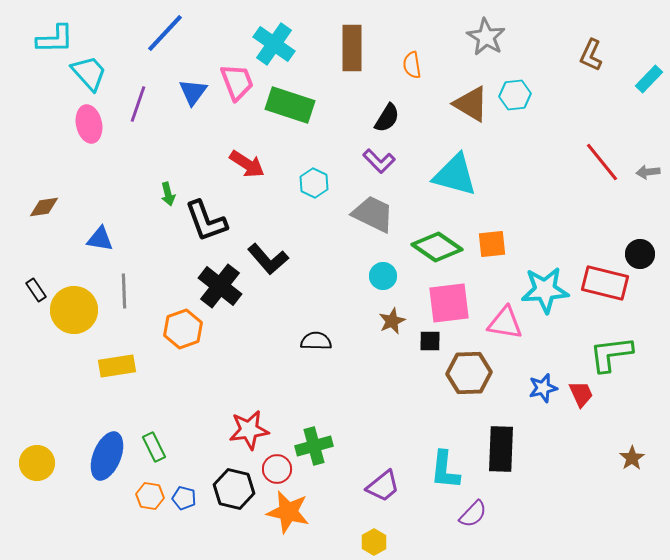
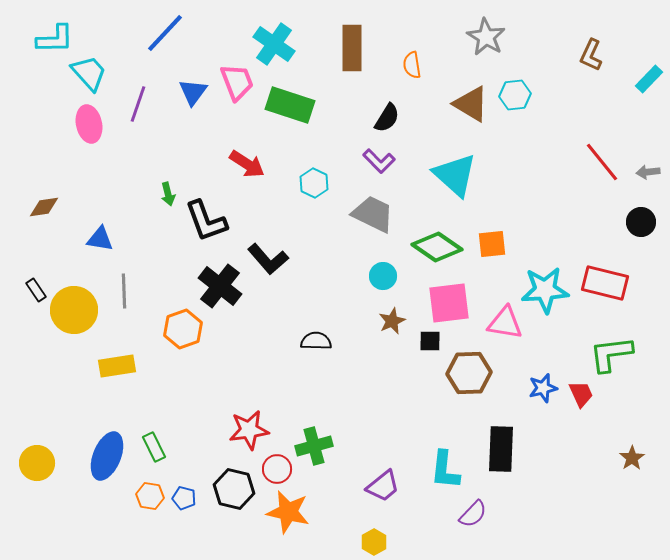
cyan triangle at (455, 175): rotated 27 degrees clockwise
black circle at (640, 254): moved 1 px right, 32 px up
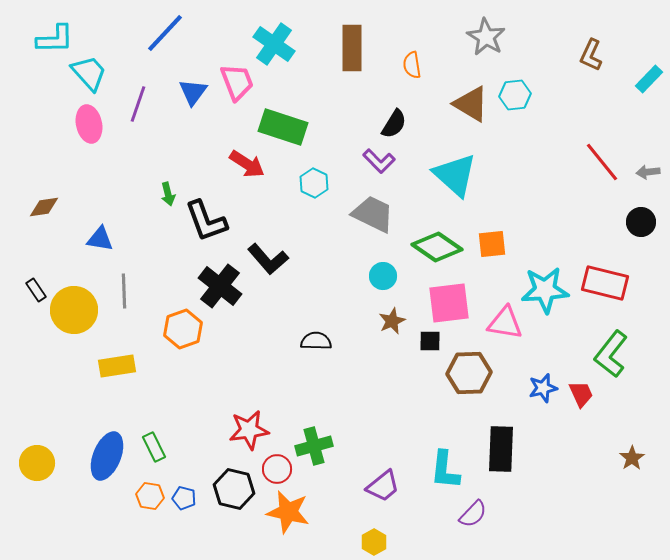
green rectangle at (290, 105): moved 7 px left, 22 px down
black semicircle at (387, 118): moved 7 px right, 6 px down
green L-shape at (611, 354): rotated 45 degrees counterclockwise
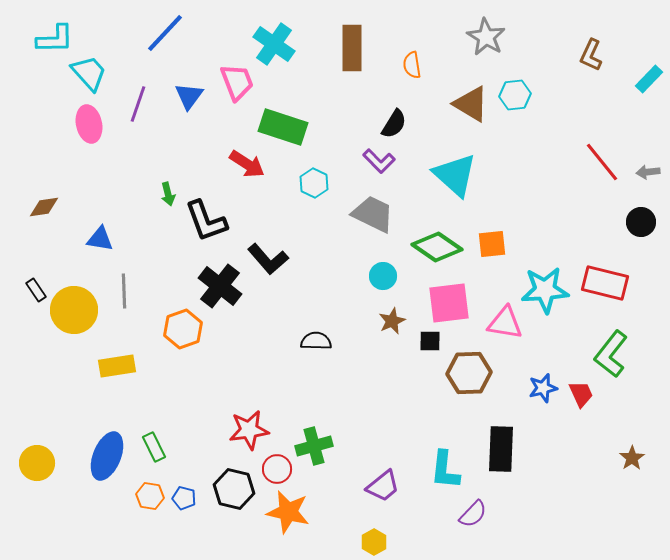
blue triangle at (193, 92): moved 4 px left, 4 px down
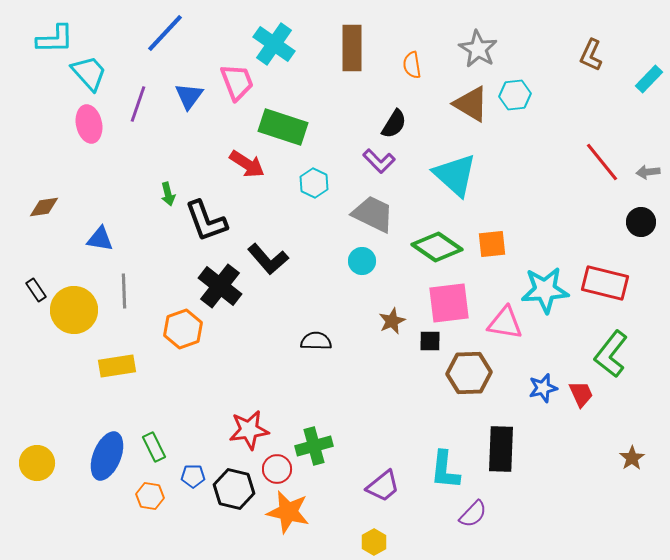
gray star at (486, 37): moved 8 px left, 12 px down
cyan circle at (383, 276): moved 21 px left, 15 px up
blue pentagon at (184, 498): moved 9 px right, 22 px up; rotated 15 degrees counterclockwise
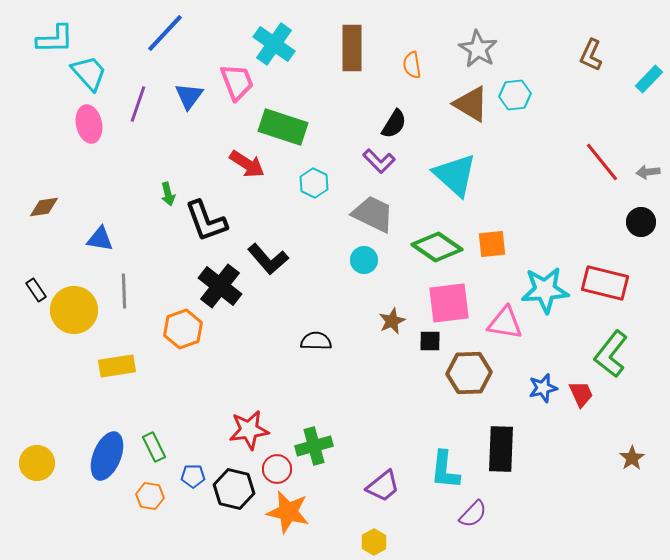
cyan circle at (362, 261): moved 2 px right, 1 px up
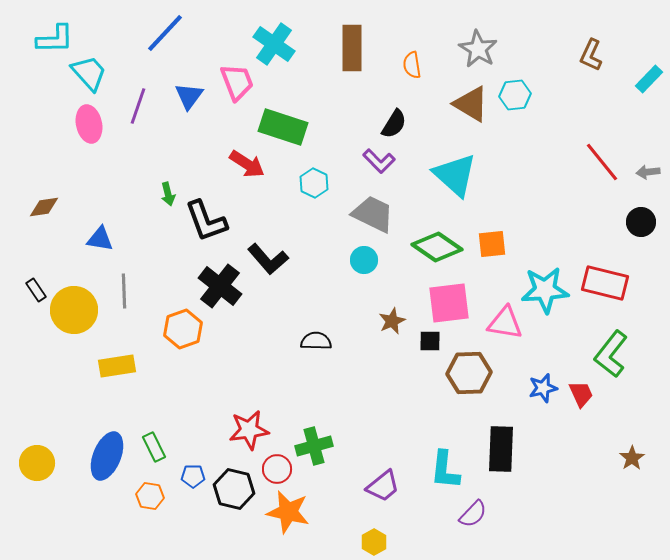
purple line at (138, 104): moved 2 px down
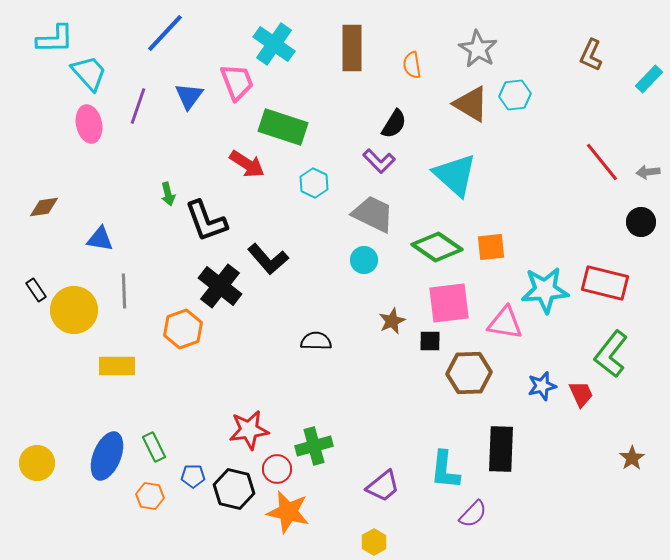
orange square at (492, 244): moved 1 px left, 3 px down
yellow rectangle at (117, 366): rotated 9 degrees clockwise
blue star at (543, 388): moved 1 px left, 2 px up
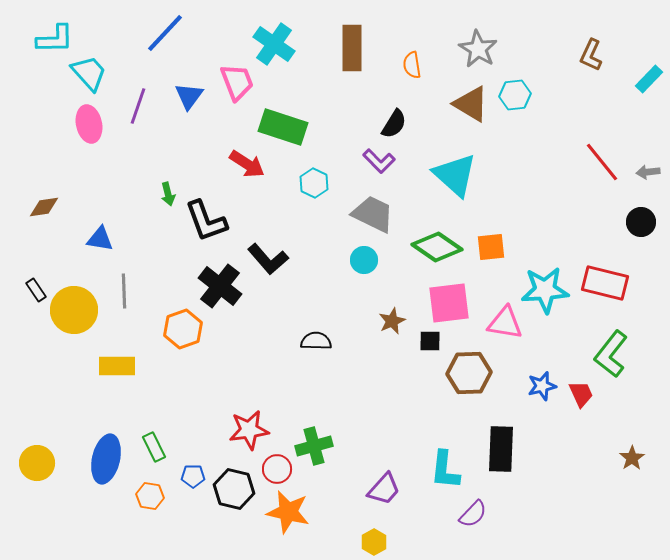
blue ellipse at (107, 456): moved 1 px left, 3 px down; rotated 9 degrees counterclockwise
purple trapezoid at (383, 486): moved 1 px right, 3 px down; rotated 9 degrees counterclockwise
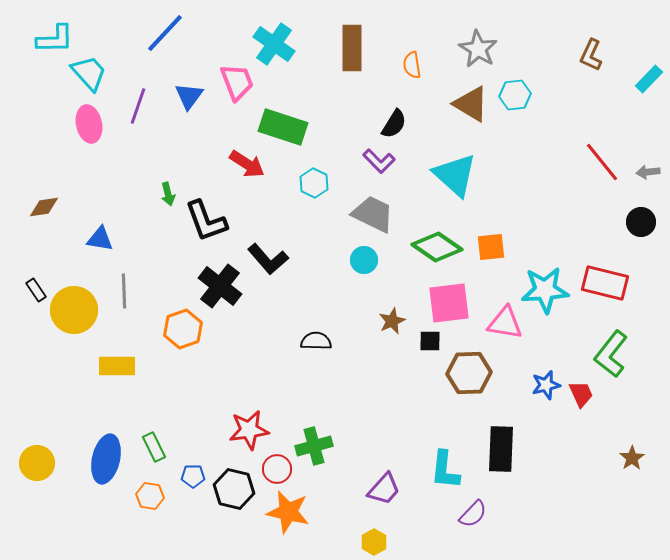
blue star at (542, 386): moved 4 px right, 1 px up
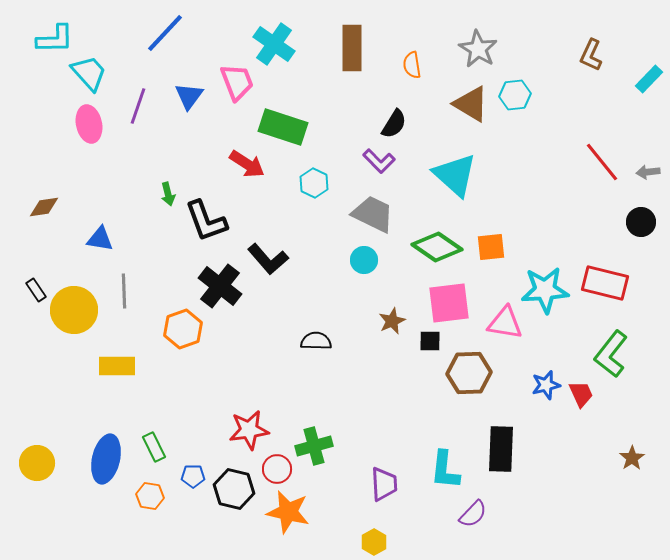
purple trapezoid at (384, 489): moved 5 px up; rotated 45 degrees counterclockwise
